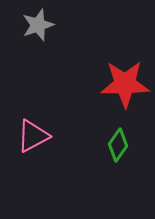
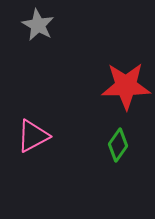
gray star: rotated 24 degrees counterclockwise
red star: moved 1 px right, 2 px down
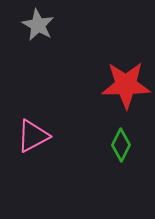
red star: moved 1 px up
green diamond: moved 3 px right; rotated 8 degrees counterclockwise
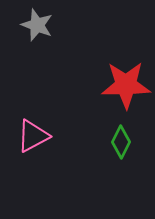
gray star: moved 1 px left; rotated 8 degrees counterclockwise
green diamond: moved 3 px up
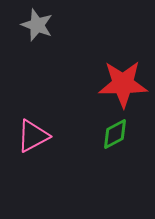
red star: moved 3 px left, 1 px up
green diamond: moved 6 px left, 8 px up; rotated 36 degrees clockwise
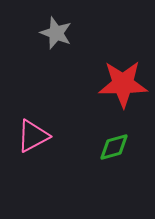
gray star: moved 19 px right, 8 px down
green diamond: moved 1 px left, 13 px down; rotated 12 degrees clockwise
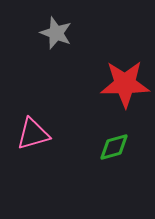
red star: moved 2 px right
pink triangle: moved 2 px up; rotated 12 degrees clockwise
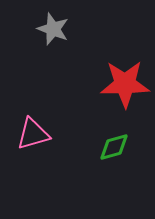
gray star: moved 3 px left, 4 px up
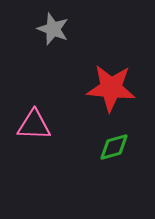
red star: moved 14 px left, 4 px down; rotated 6 degrees clockwise
pink triangle: moved 1 px right, 9 px up; rotated 18 degrees clockwise
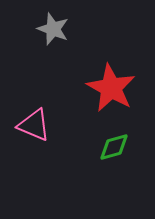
red star: rotated 24 degrees clockwise
pink triangle: rotated 21 degrees clockwise
